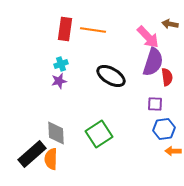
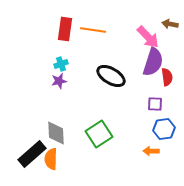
orange arrow: moved 22 px left
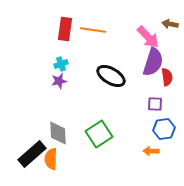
gray diamond: moved 2 px right
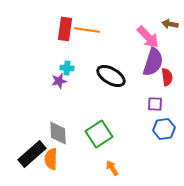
orange line: moved 6 px left
cyan cross: moved 6 px right, 4 px down; rotated 24 degrees clockwise
orange arrow: moved 39 px left, 17 px down; rotated 56 degrees clockwise
